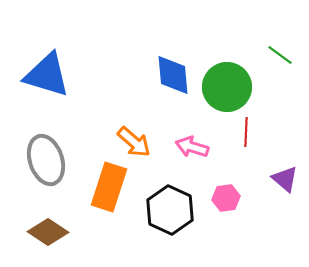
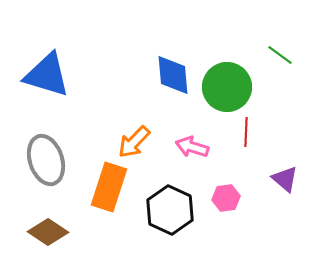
orange arrow: rotated 93 degrees clockwise
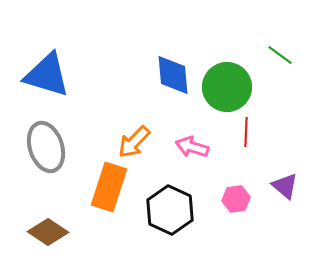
gray ellipse: moved 13 px up
purple triangle: moved 7 px down
pink hexagon: moved 10 px right, 1 px down
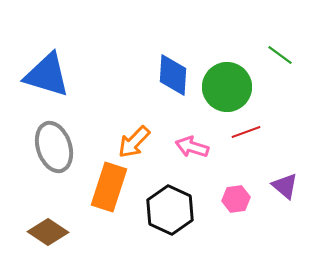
blue diamond: rotated 9 degrees clockwise
red line: rotated 68 degrees clockwise
gray ellipse: moved 8 px right
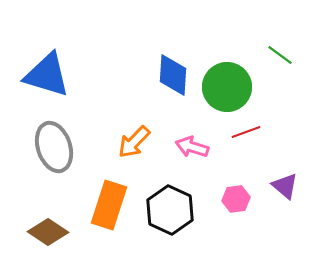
orange rectangle: moved 18 px down
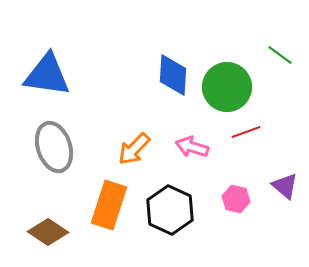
blue triangle: rotated 9 degrees counterclockwise
orange arrow: moved 7 px down
pink hexagon: rotated 20 degrees clockwise
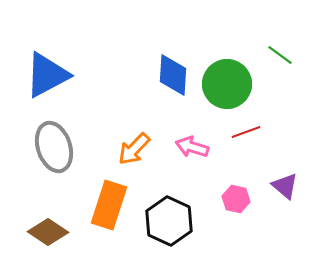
blue triangle: rotated 36 degrees counterclockwise
green circle: moved 3 px up
black hexagon: moved 1 px left, 11 px down
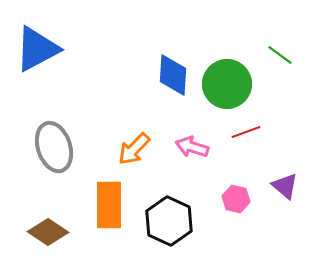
blue triangle: moved 10 px left, 26 px up
orange rectangle: rotated 18 degrees counterclockwise
